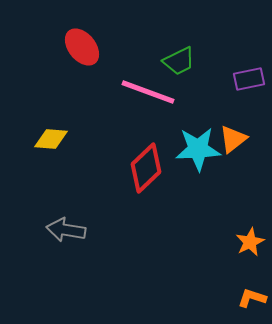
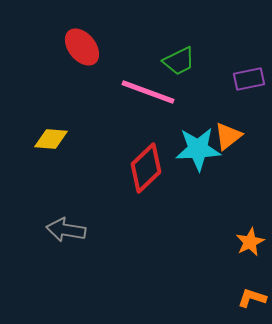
orange triangle: moved 5 px left, 3 px up
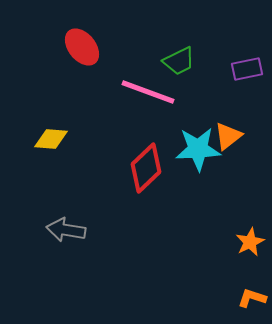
purple rectangle: moved 2 px left, 10 px up
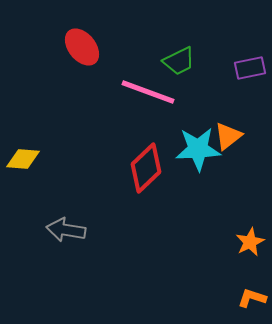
purple rectangle: moved 3 px right, 1 px up
yellow diamond: moved 28 px left, 20 px down
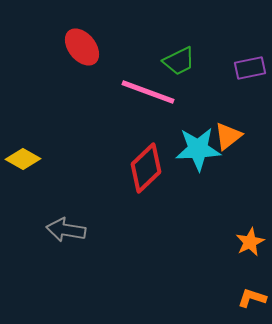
yellow diamond: rotated 24 degrees clockwise
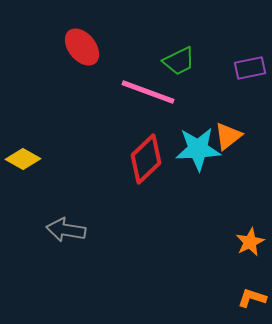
red diamond: moved 9 px up
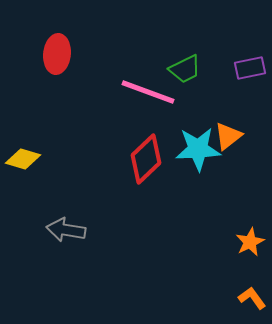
red ellipse: moved 25 px left, 7 px down; rotated 45 degrees clockwise
green trapezoid: moved 6 px right, 8 px down
yellow diamond: rotated 12 degrees counterclockwise
orange L-shape: rotated 36 degrees clockwise
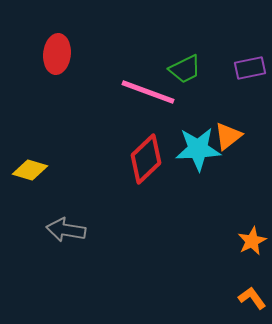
yellow diamond: moved 7 px right, 11 px down
orange star: moved 2 px right, 1 px up
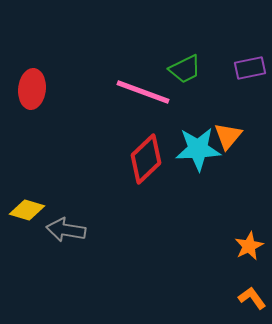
red ellipse: moved 25 px left, 35 px down
pink line: moved 5 px left
orange triangle: rotated 12 degrees counterclockwise
yellow diamond: moved 3 px left, 40 px down
orange star: moved 3 px left, 5 px down
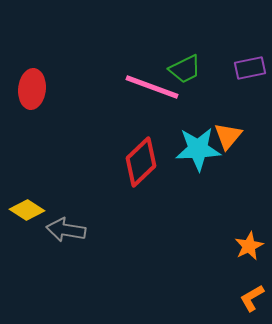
pink line: moved 9 px right, 5 px up
red diamond: moved 5 px left, 3 px down
yellow diamond: rotated 16 degrees clockwise
orange L-shape: rotated 84 degrees counterclockwise
